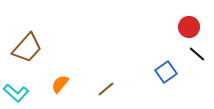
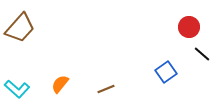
brown trapezoid: moved 7 px left, 20 px up
black line: moved 5 px right
brown line: rotated 18 degrees clockwise
cyan L-shape: moved 1 px right, 4 px up
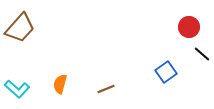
orange semicircle: rotated 24 degrees counterclockwise
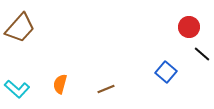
blue square: rotated 15 degrees counterclockwise
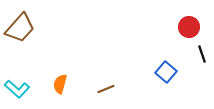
black line: rotated 30 degrees clockwise
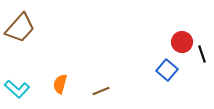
red circle: moved 7 px left, 15 px down
blue square: moved 1 px right, 2 px up
brown line: moved 5 px left, 2 px down
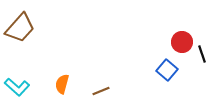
orange semicircle: moved 2 px right
cyan L-shape: moved 2 px up
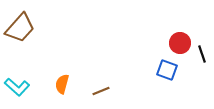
red circle: moved 2 px left, 1 px down
blue square: rotated 20 degrees counterclockwise
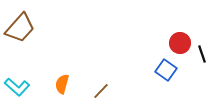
blue square: moved 1 px left; rotated 15 degrees clockwise
brown line: rotated 24 degrees counterclockwise
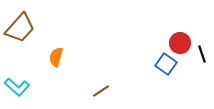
blue square: moved 6 px up
orange semicircle: moved 6 px left, 27 px up
brown line: rotated 12 degrees clockwise
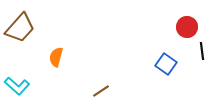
red circle: moved 7 px right, 16 px up
black line: moved 3 px up; rotated 12 degrees clockwise
cyan L-shape: moved 1 px up
